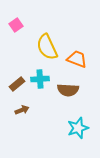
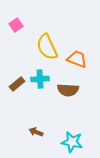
brown arrow: moved 14 px right, 22 px down; rotated 136 degrees counterclockwise
cyan star: moved 6 px left, 14 px down; rotated 30 degrees clockwise
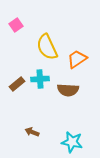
orange trapezoid: rotated 55 degrees counterclockwise
brown arrow: moved 4 px left
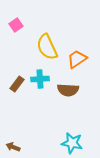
brown rectangle: rotated 14 degrees counterclockwise
brown arrow: moved 19 px left, 15 px down
cyan star: moved 1 px down
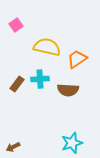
yellow semicircle: rotated 128 degrees clockwise
cyan star: rotated 30 degrees counterclockwise
brown arrow: rotated 48 degrees counterclockwise
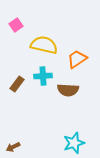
yellow semicircle: moved 3 px left, 2 px up
cyan cross: moved 3 px right, 3 px up
cyan star: moved 2 px right
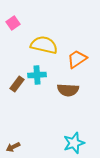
pink square: moved 3 px left, 2 px up
cyan cross: moved 6 px left, 1 px up
